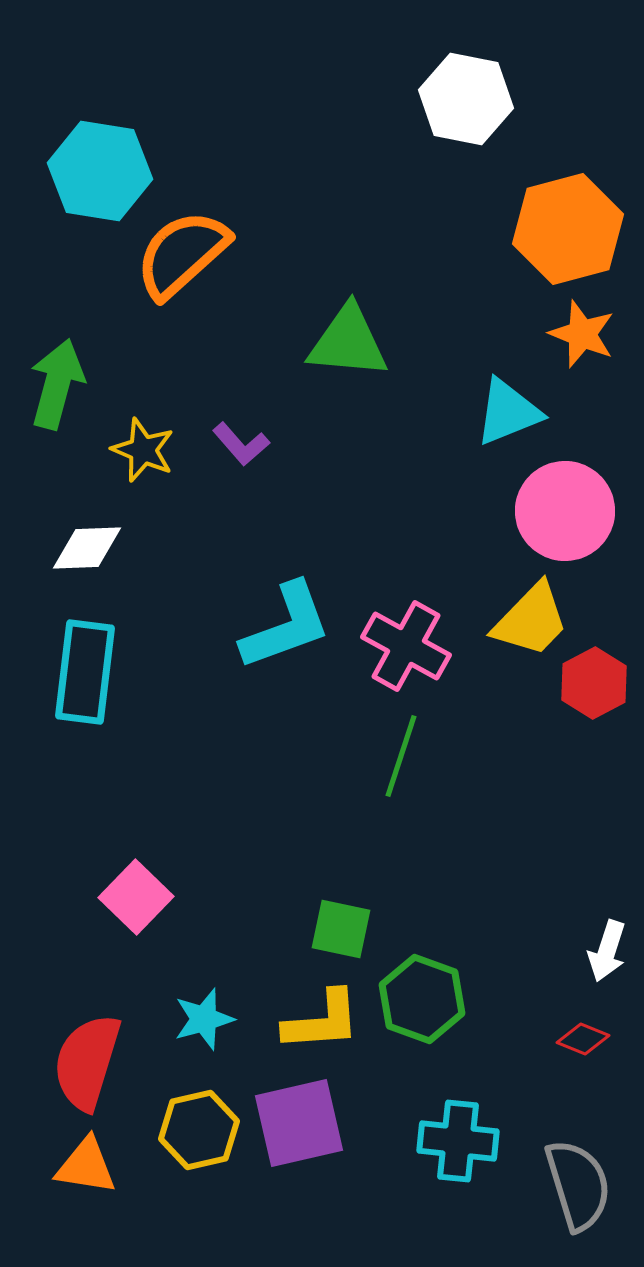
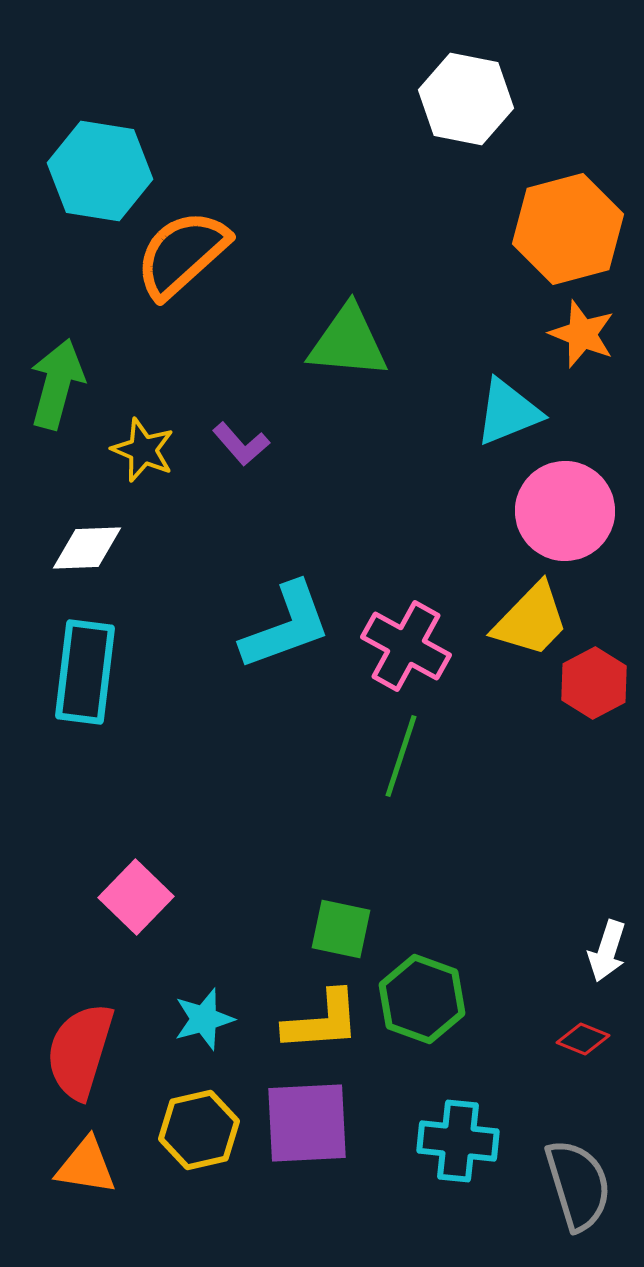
red semicircle: moved 7 px left, 11 px up
purple square: moved 8 px right; rotated 10 degrees clockwise
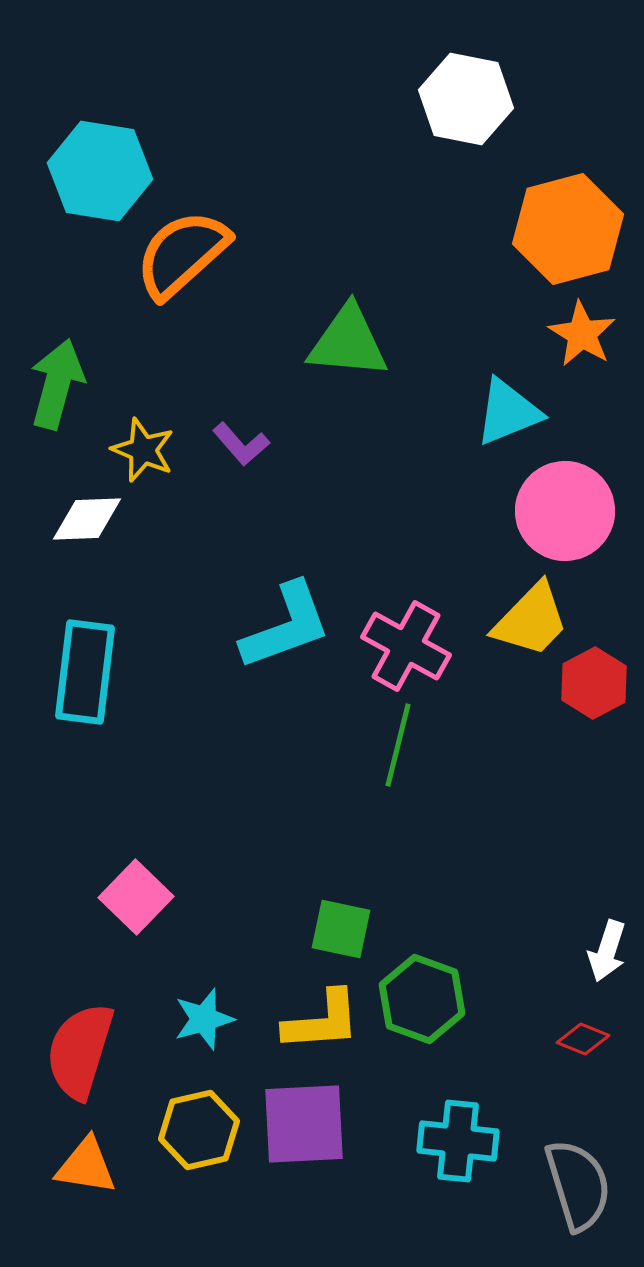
orange star: rotated 10 degrees clockwise
white diamond: moved 29 px up
green line: moved 3 px left, 11 px up; rotated 4 degrees counterclockwise
purple square: moved 3 px left, 1 px down
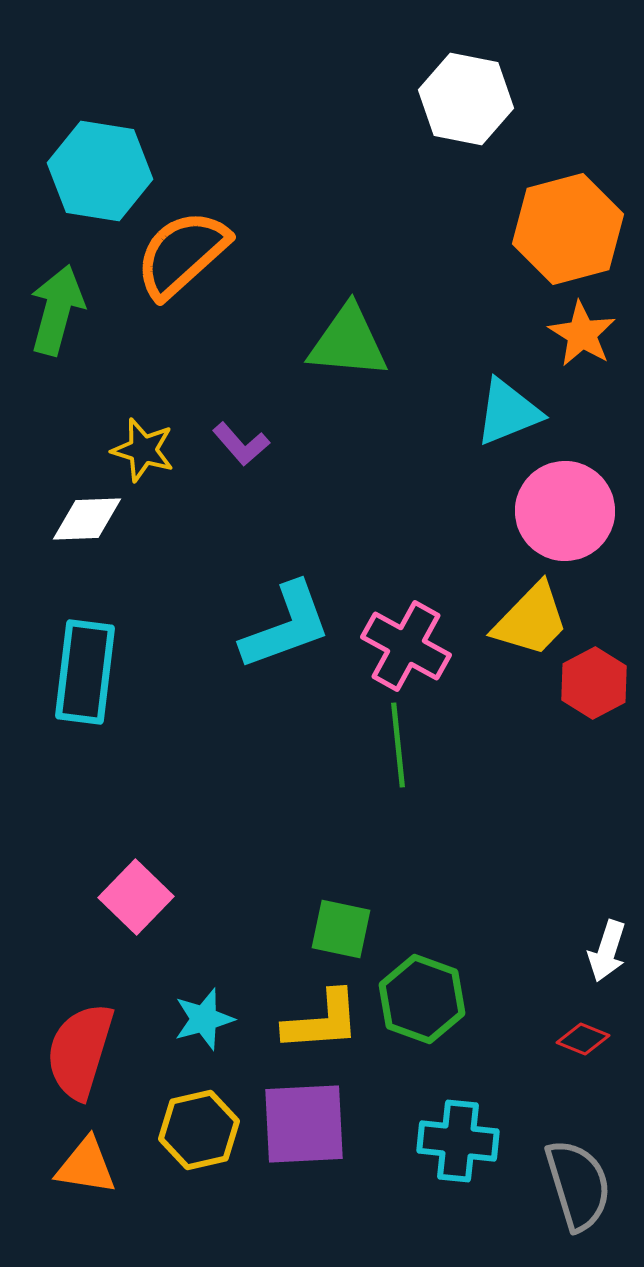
green arrow: moved 74 px up
yellow star: rotated 6 degrees counterclockwise
green line: rotated 20 degrees counterclockwise
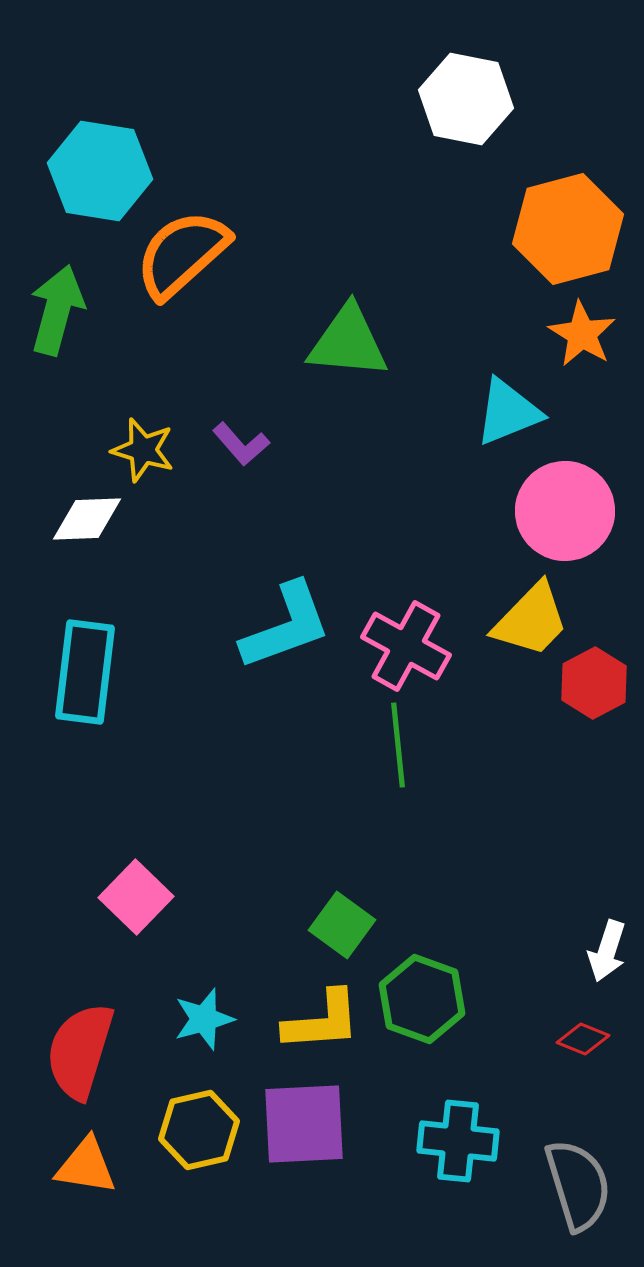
green square: moved 1 px right, 4 px up; rotated 24 degrees clockwise
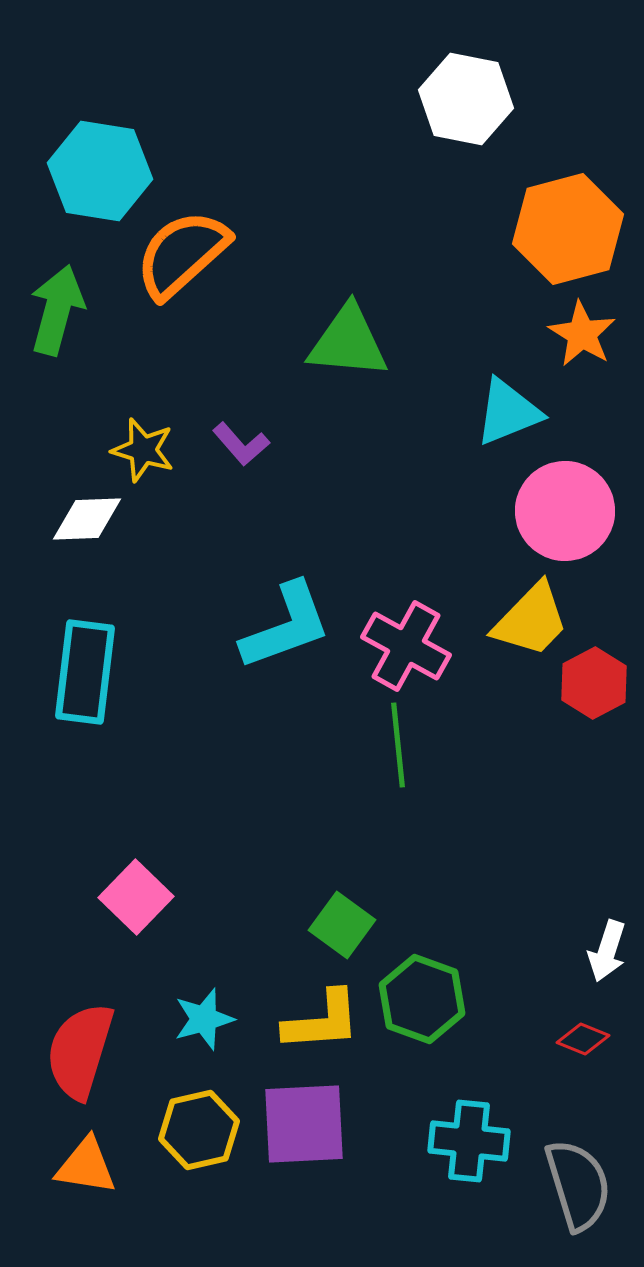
cyan cross: moved 11 px right
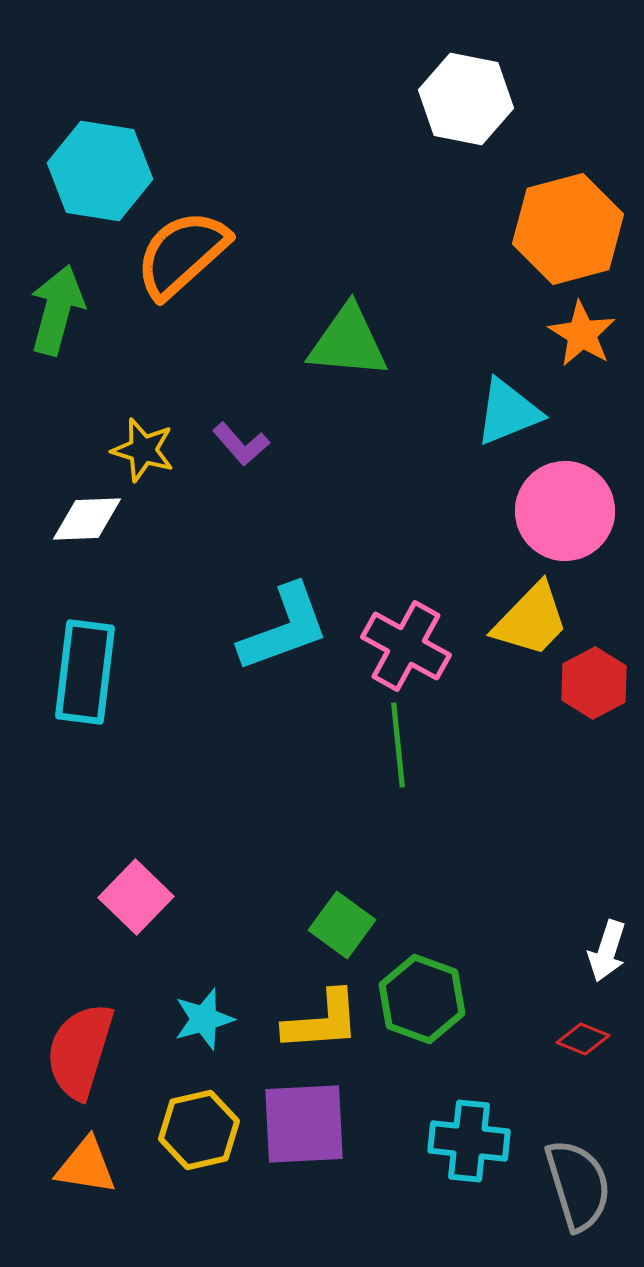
cyan L-shape: moved 2 px left, 2 px down
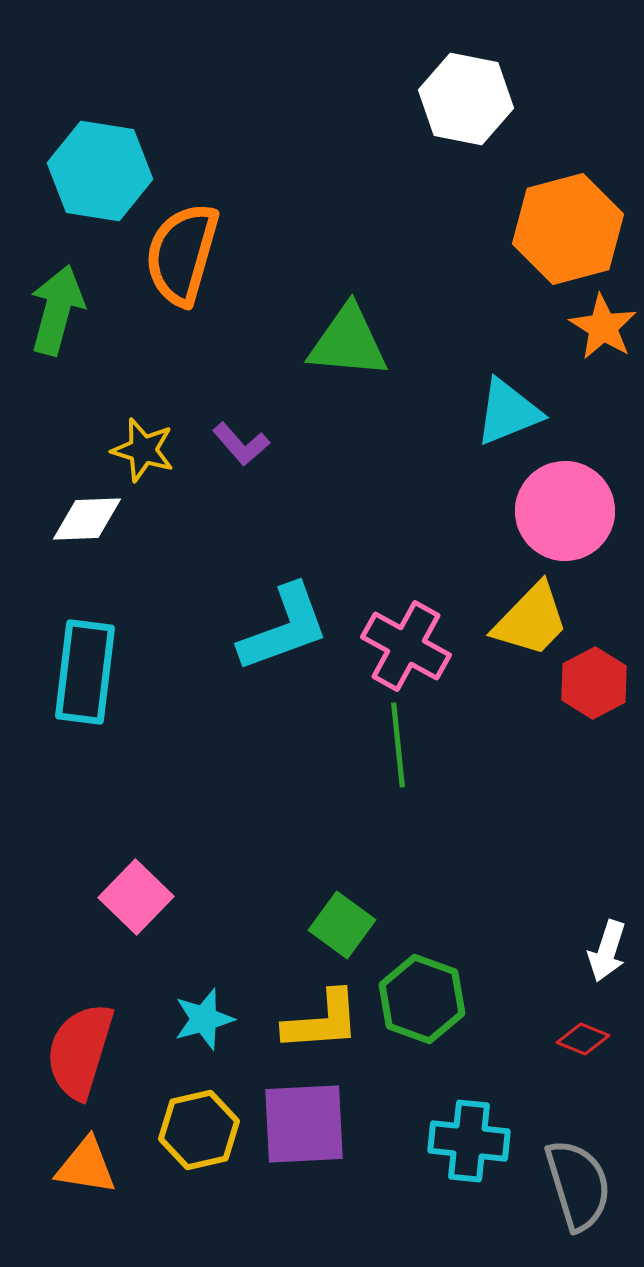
orange semicircle: rotated 32 degrees counterclockwise
orange star: moved 21 px right, 7 px up
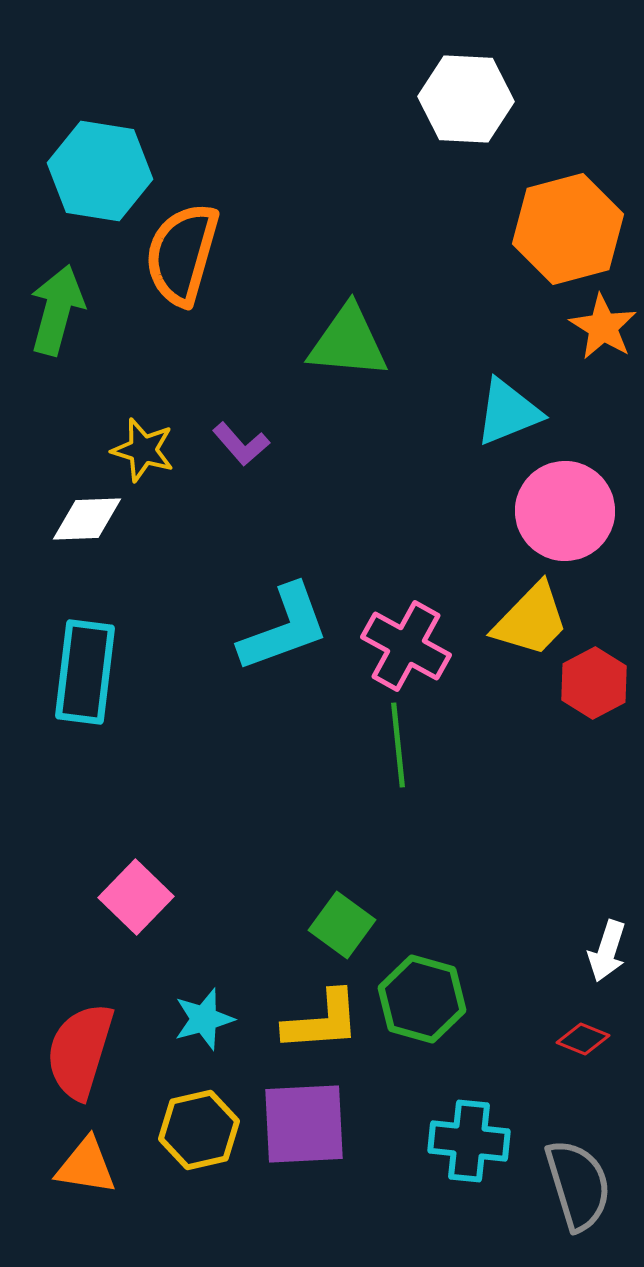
white hexagon: rotated 8 degrees counterclockwise
green hexagon: rotated 4 degrees counterclockwise
